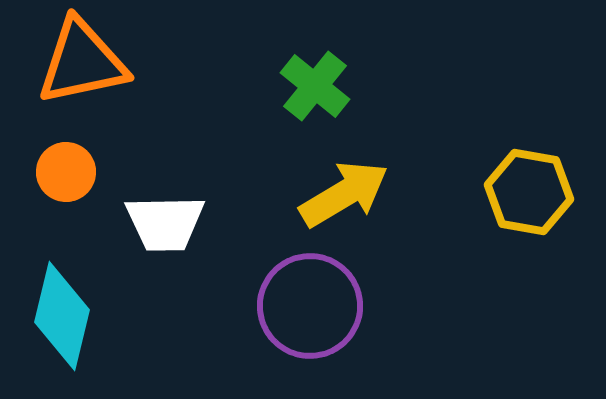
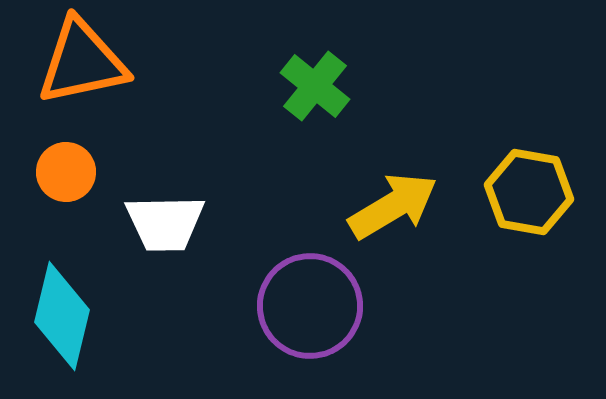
yellow arrow: moved 49 px right, 12 px down
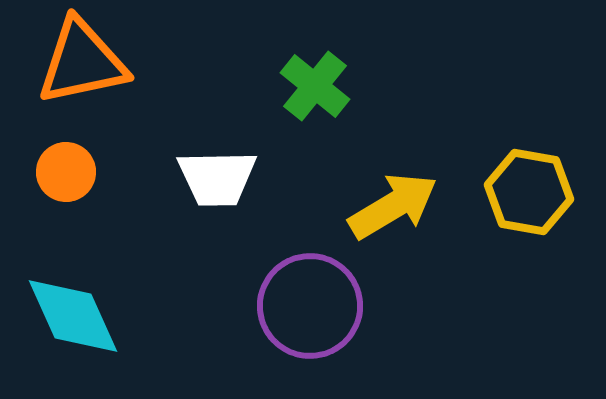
white trapezoid: moved 52 px right, 45 px up
cyan diamond: moved 11 px right; rotated 38 degrees counterclockwise
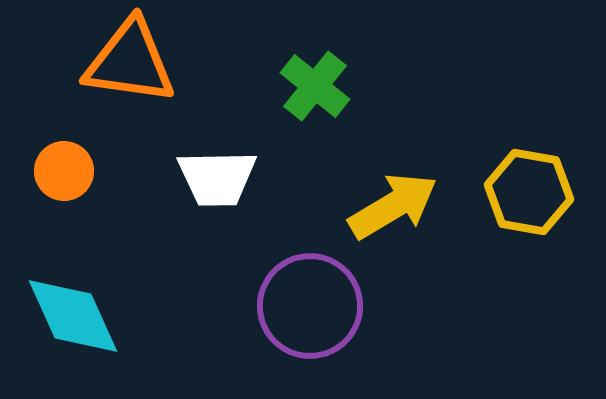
orange triangle: moved 48 px right; rotated 20 degrees clockwise
orange circle: moved 2 px left, 1 px up
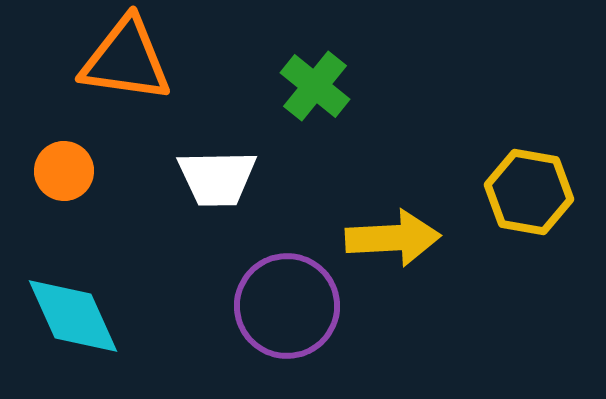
orange triangle: moved 4 px left, 2 px up
yellow arrow: moved 32 px down; rotated 28 degrees clockwise
purple circle: moved 23 px left
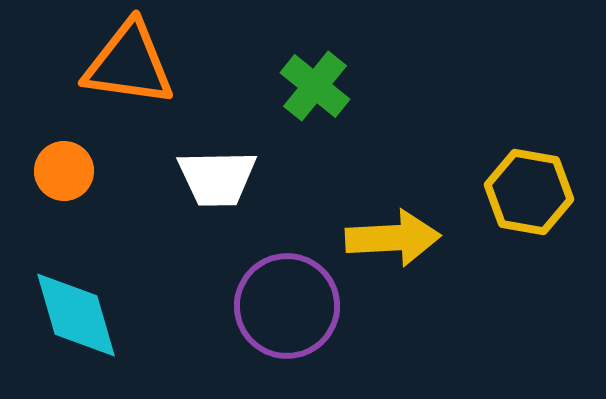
orange triangle: moved 3 px right, 4 px down
cyan diamond: moved 3 px right, 1 px up; rotated 8 degrees clockwise
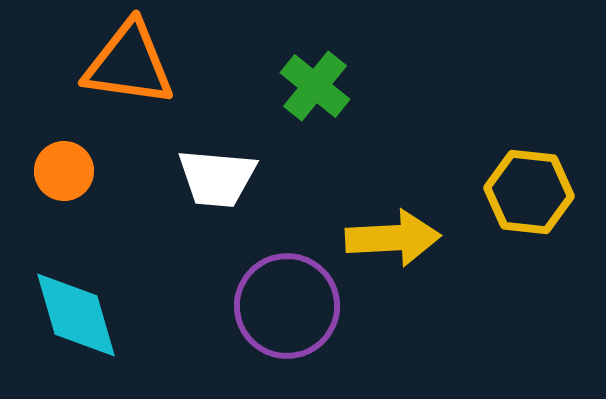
white trapezoid: rotated 6 degrees clockwise
yellow hexagon: rotated 4 degrees counterclockwise
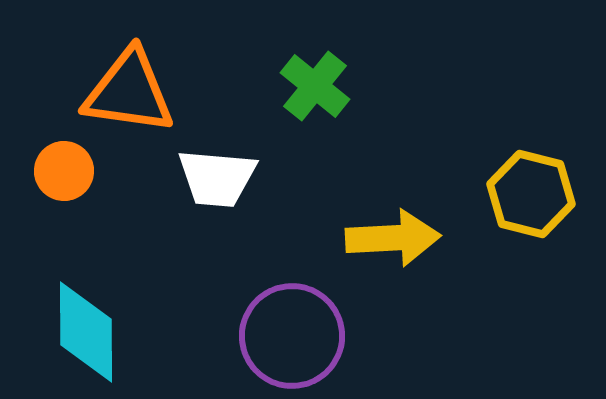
orange triangle: moved 28 px down
yellow hexagon: moved 2 px right, 2 px down; rotated 8 degrees clockwise
purple circle: moved 5 px right, 30 px down
cyan diamond: moved 10 px right, 17 px down; rotated 16 degrees clockwise
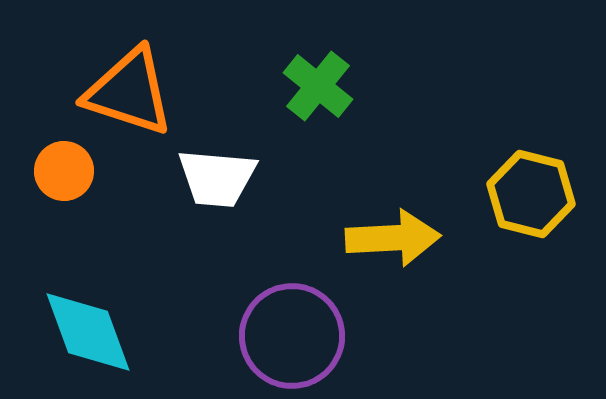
green cross: moved 3 px right
orange triangle: rotated 10 degrees clockwise
cyan diamond: moved 2 px right; rotated 20 degrees counterclockwise
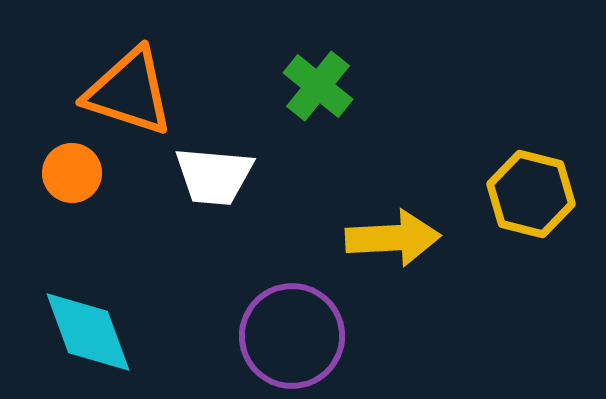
orange circle: moved 8 px right, 2 px down
white trapezoid: moved 3 px left, 2 px up
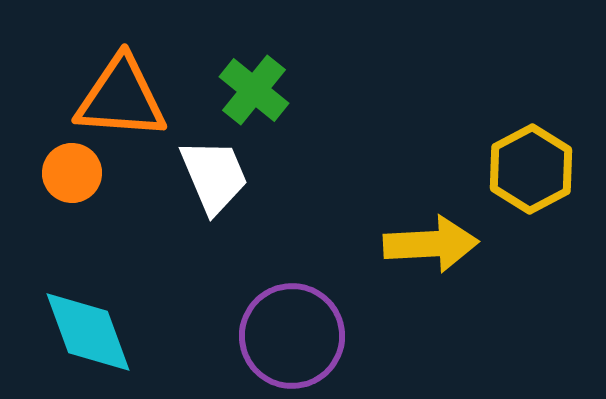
green cross: moved 64 px left, 4 px down
orange triangle: moved 8 px left, 6 px down; rotated 14 degrees counterclockwise
white trapezoid: rotated 118 degrees counterclockwise
yellow hexagon: moved 25 px up; rotated 18 degrees clockwise
yellow arrow: moved 38 px right, 6 px down
